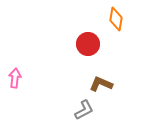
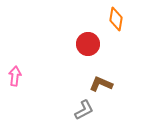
pink arrow: moved 2 px up
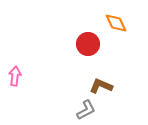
orange diamond: moved 4 px down; rotated 35 degrees counterclockwise
brown L-shape: moved 2 px down
gray L-shape: moved 2 px right
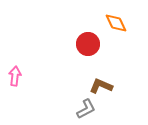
gray L-shape: moved 1 px up
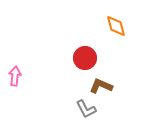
orange diamond: moved 3 px down; rotated 10 degrees clockwise
red circle: moved 3 px left, 14 px down
gray L-shape: rotated 90 degrees clockwise
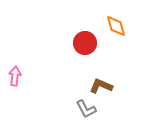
red circle: moved 15 px up
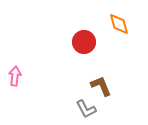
orange diamond: moved 3 px right, 2 px up
red circle: moved 1 px left, 1 px up
brown L-shape: rotated 45 degrees clockwise
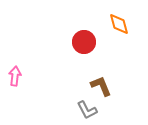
gray L-shape: moved 1 px right, 1 px down
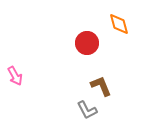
red circle: moved 3 px right, 1 px down
pink arrow: rotated 144 degrees clockwise
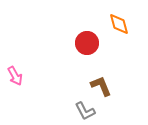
gray L-shape: moved 2 px left, 1 px down
